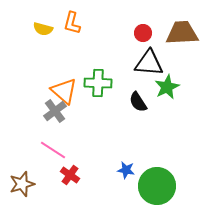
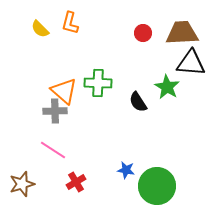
orange L-shape: moved 2 px left
yellow semicircle: moved 3 px left; rotated 30 degrees clockwise
black triangle: moved 42 px right
green star: rotated 15 degrees counterclockwise
gray cross: rotated 35 degrees clockwise
red cross: moved 6 px right, 7 px down; rotated 24 degrees clockwise
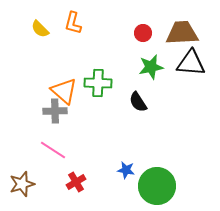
orange L-shape: moved 3 px right
green star: moved 16 px left, 20 px up; rotated 30 degrees clockwise
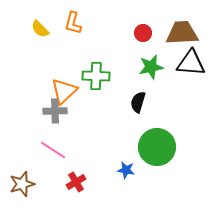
green cross: moved 2 px left, 7 px up
orange triangle: rotated 36 degrees clockwise
black semicircle: rotated 50 degrees clockwise
green circle: moved 39 px up
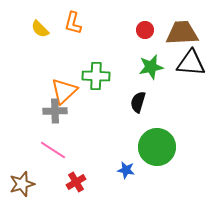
red circle: moved 2 px right, 3 px up
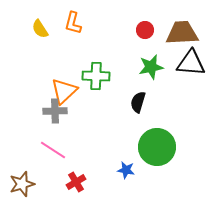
yellow semicircle: rotated 12 degrees clockwise
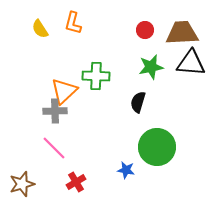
pink line: moved 1 px right, 2 px up; rotated 12 degrees clockwise
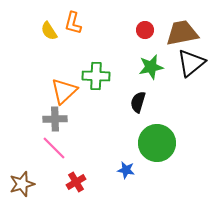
yellow semicircle: moved 9 px right, 2 px down
brown trapezoid: rotated 8 degrees counterclockwise
black triangle: rotated 44 degrees counterclockwise
gray cross: moved 8 px down
green circle: moved 4 px up
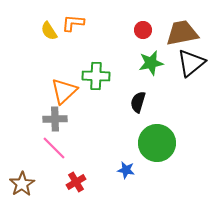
orange L-shape: rotated 80 degrees clockwise
red circle: moved 2 px left
green star: moved 4 px up
brown star: rotated 15 degrees counterclockwise
